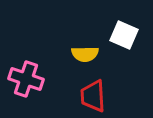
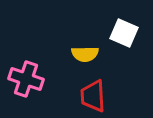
white square: moved 2 px up
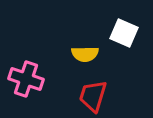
red trapezoid: rotated 20 degrees clockwise
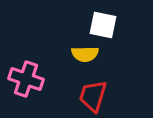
white square: moved 21 px left, 8 px up; rotated 12 degrees counterclockwise
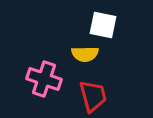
pink cross: moved 18 px right
red trapezoid: rotated 148 degrees clockwise
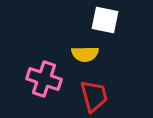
white square: moved 2 px right, 5 px up
red trapezoid: moved 1 px right
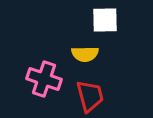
white square: rotated 12 degrees counterclockwise
red trapezoid: moved 4 px left
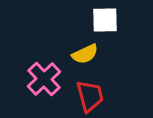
yellow semicircle: rotated 24 degrees counterclockwise
pink cross: rotated 28 degrees clockwise
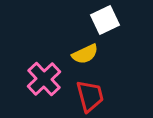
white square: rotated 24 degrees counterclockwise
